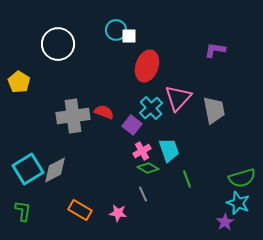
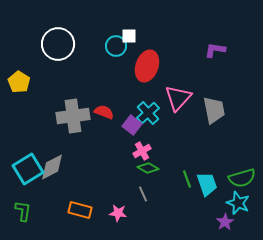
cyan circle: moved 16 px down
cyan cross: moved 3 px left, 5 px down
cyan trapezoid: moved 38 px right, 34 px down
gray diamond: moved 3 px left, 3 px up
orange rectangle: rotated 15 degrees counterclockwise
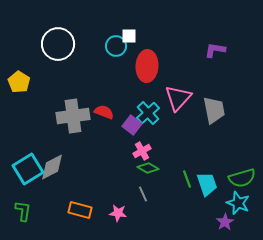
red ellipse: rotated 16 degrees counterclockwise
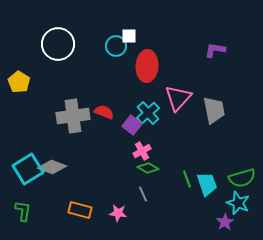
gray diamond: rotated 48 degrees clockwise
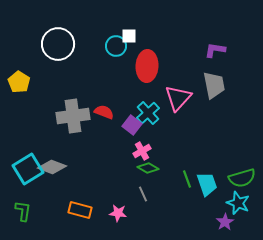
gray trapezoid: moved 25 px up
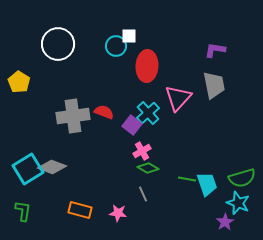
green line: rotated 60 degrees counterclockwise
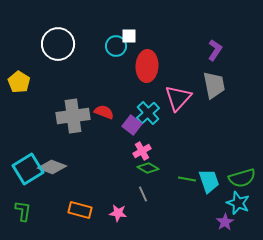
purple L-shape: rotated 115 degrees clockwise
cyan trapezoid: moved 2 px right, 3 px up
